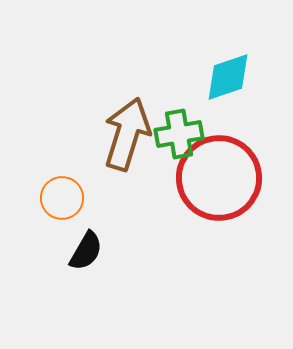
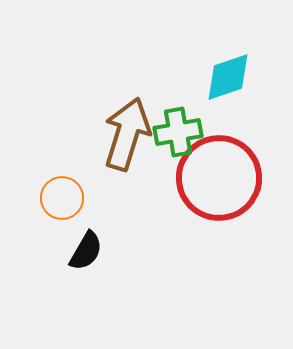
green cross: moved 1 px left, 2 px up
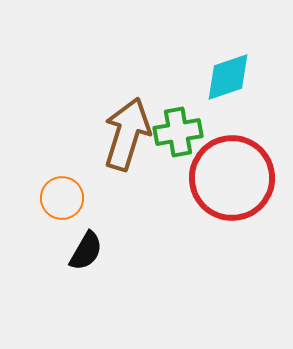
red circle: moved 13 px right
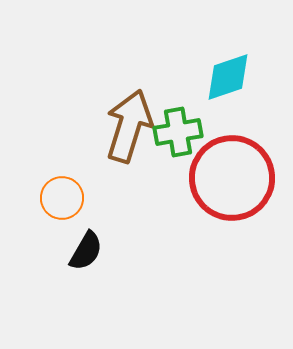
brown arrow: moved 2 px right, 8 px up
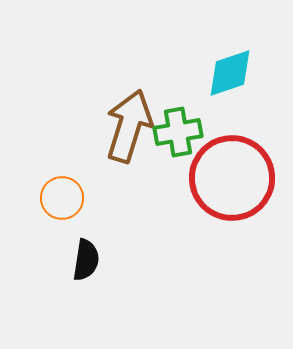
cyan diamond: moved 2 px right, 4 px up
black semicircle: moved 9 px down; rotated 21 degrees counterclockwise
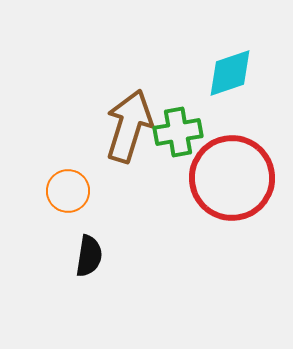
orange circle: moved 6 px right, 7 px up
black semicircle: moved 3 px right, 4 px up
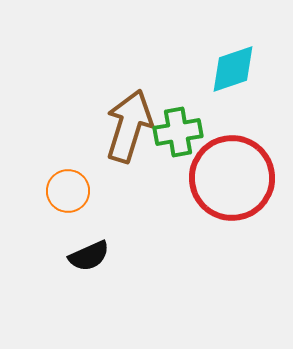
cyan diamond: moved 3 px right, 4 px up
black semicircle: rotated 57 degrees clockwise
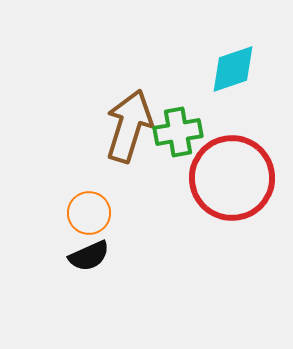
orange circle: moved 21 px right, 22 px down
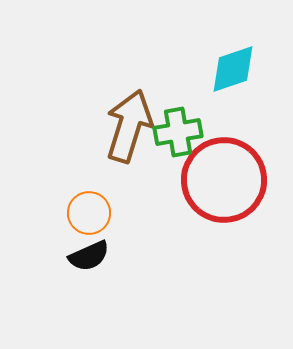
red circle: moved 8 px left, 2 px down
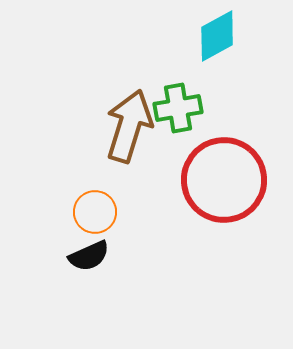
cyan diamond: moved 16 px left, 33 px up; rotated 10 degrees counterclockwise
green cross: moved 24 px up
orange circle: moved 6 px right, 1 px up
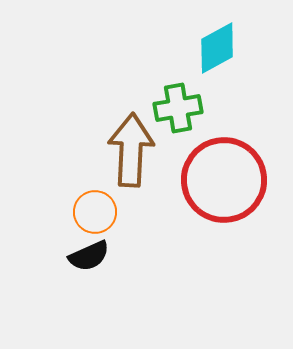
cyan diamond: moved 12 px down
brown arrow: moved 2 px right, 24 px down; rotated 14 degrees counterclockwise
